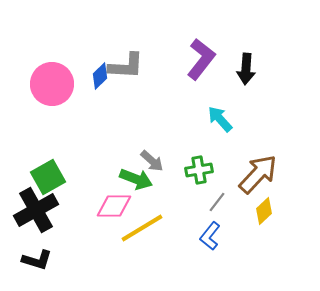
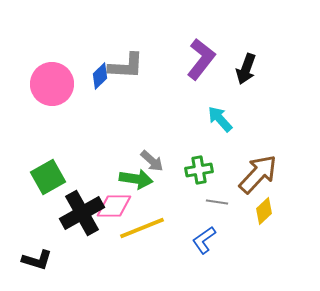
black arrow: rotated 16 degrees clockwise
green arrow: rotated 12 degrees counterclockwise
gray line: rotated 60 degrees clockwise
black cross: moved 46 px right, 3 px down
yellow line: rotated 9 degrees clockwise
blue L-shape: moved 6 px left, 4 px down; rotated 16 degrees clockwise
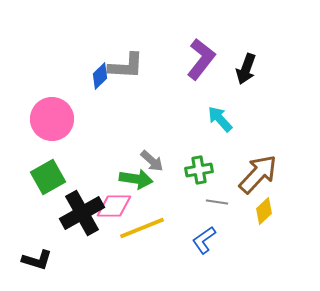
pink circle: moved 35 px down
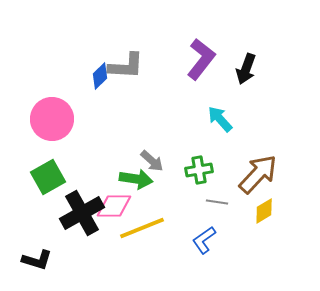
yellow diamond: rotated 12 degrees clockwise
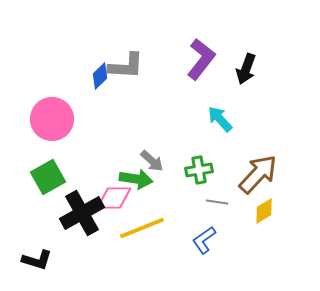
pink diamond: moved 8 px up
